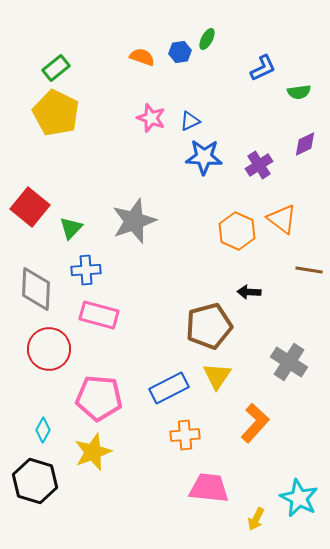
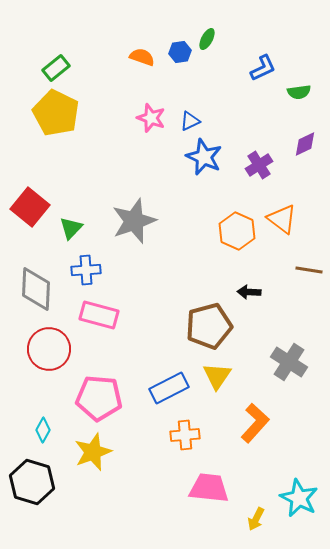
blue star: rotated 21 degrees clockwise
black hexagon: moved 3 px left, 1 px down
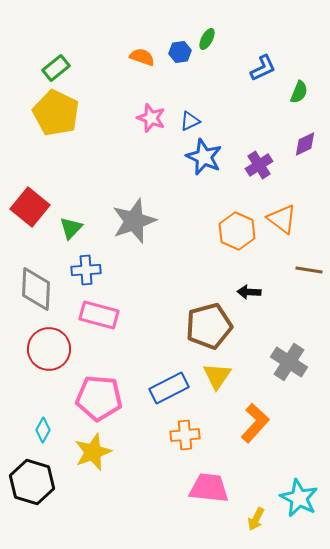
green semicircle: rotated 60 degrees counterclockwise
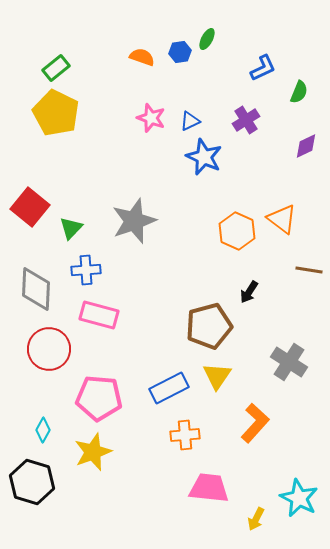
purple diamond: moved 1 px right, 2 px down
purple cross: moved 13 px left, 45 px up
black arrow: rotated 60 degrees counterclockwise
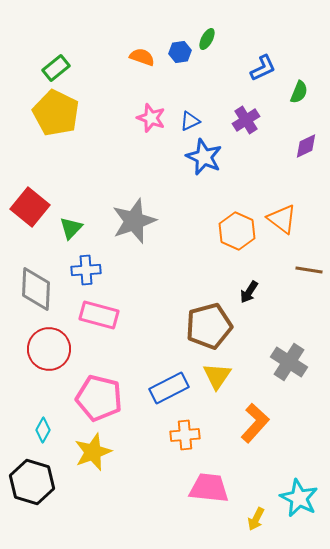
pink pentagon: rotated 9 degrees clockwise
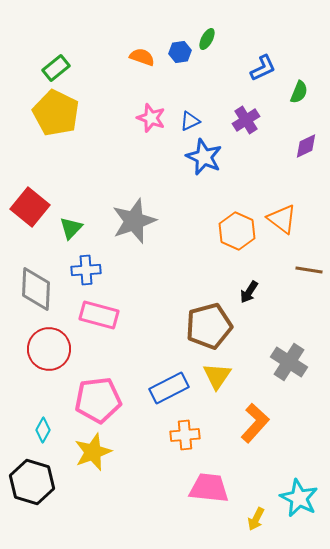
pink pentagon: moved 1 px left, 2 px down; rotated 21 degrees counterclockwise
